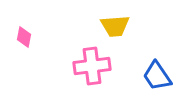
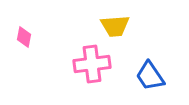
pink cross: moved 2 px up
blue trapezoid: moved 7 px left
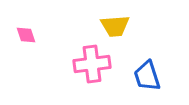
pink diamond: moved 2 px right, 2 px up; rotated 30 degrees counterclockwise
blue trapezoid: moved 3 px left; rotated 16 degrees clockwise
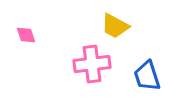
yellow trapezoid: rotated 32 degrees clockwise
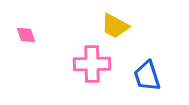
pink cross: rotated 6 degrees clockwise
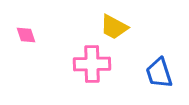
yellow trapezoid: moved 1 px left, 1 px down
blue trapezoid: moved 12 px right, 3 px up
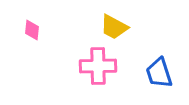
pink diamond: moved 6 px right, 5 px up; rotated 25 degrees clockwise
pink cross: moved 6 px right, 2 px down
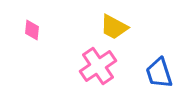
pink cross: rotated 33 degrees counterclockwise
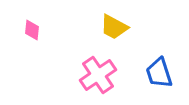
pink cross: moved 9 px down
